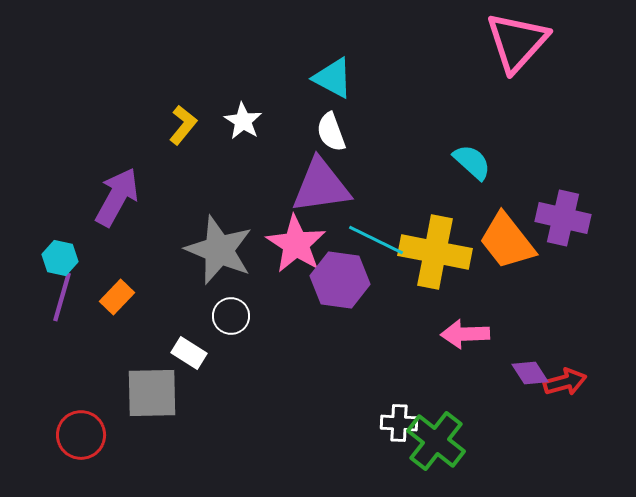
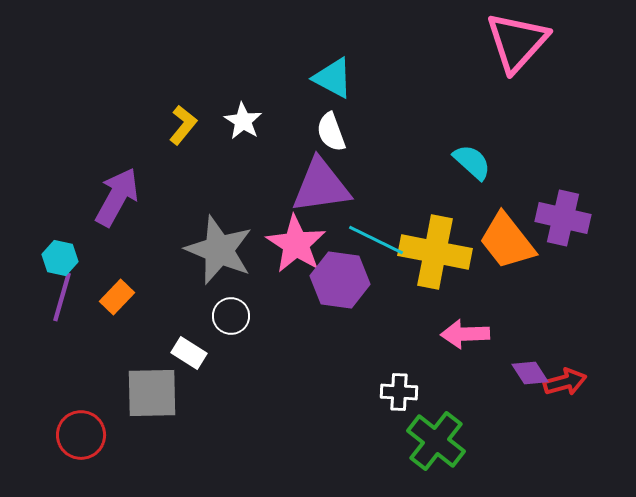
white cross: moved 31 px up
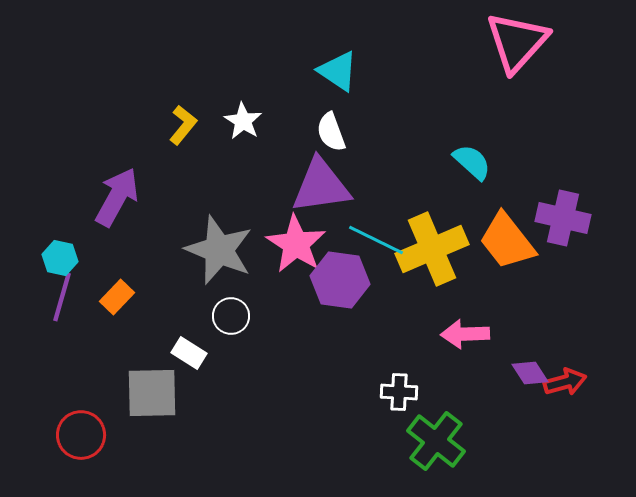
cyan triangle: moved 5 px right, 7 px up; rotated 6 degrees clockwise
yellow cross: moved 3 px left, 3 px up; rotated 34 degrees counterclockwise
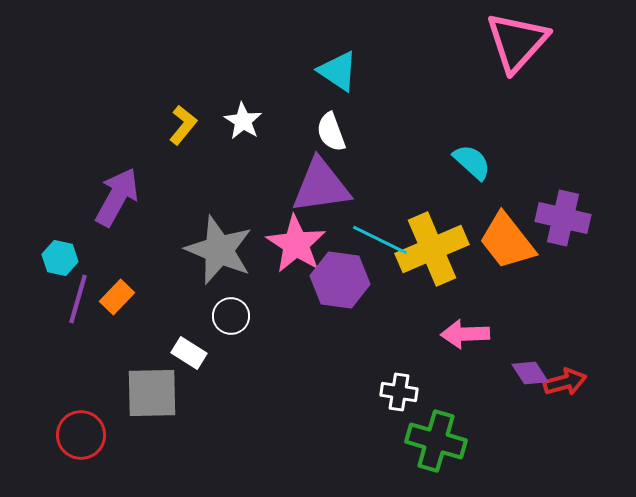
cyan line: moved 4 px right
purple line: moved 16 px right, 2 px down
white cross: rotated 6 degrees clockwise
green cross: rotated 22 degrees counterclockwise
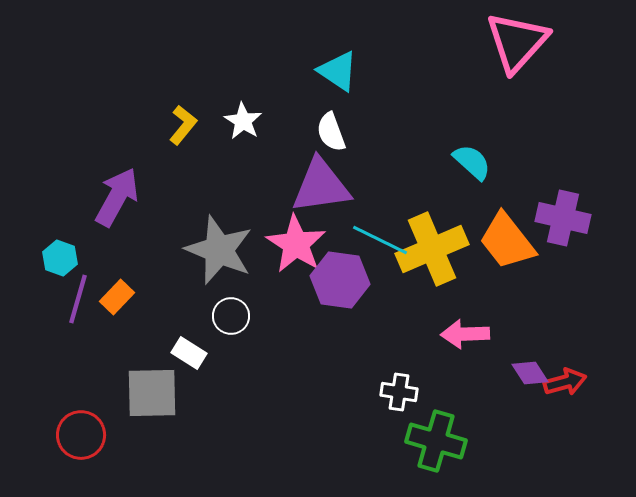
cyan hexagon: rotated 8 degrees clockwise
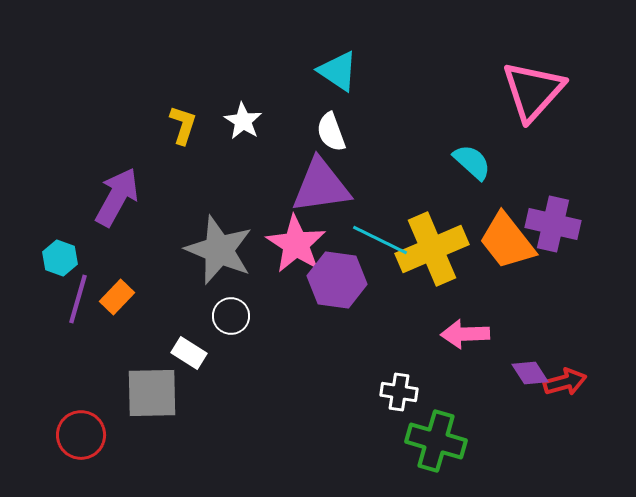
pink triangle: moved 16 px right, 49 px down
yellow L-shape: rotated 21 degrees counterclockwise
purple cross: moved 10 px left, 6 px down
purple hexagon: moved 3 px left
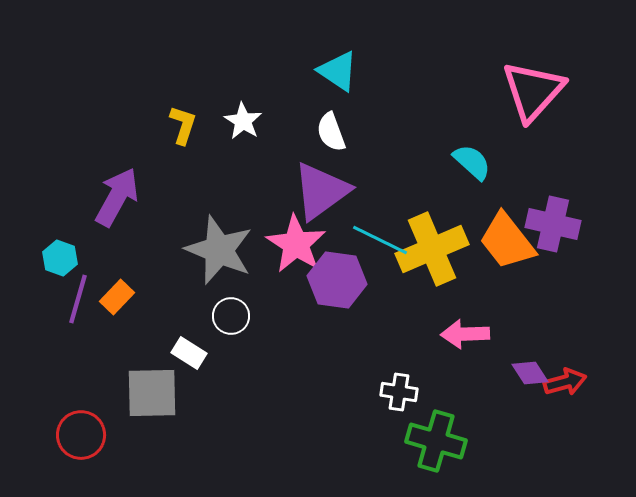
purple triangle: moved 5 px down; rotated 28 degrees counterclockwise
